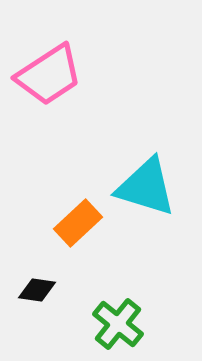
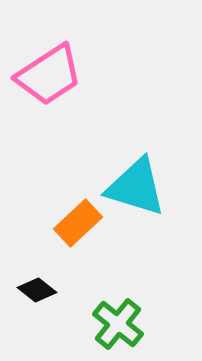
cyan triangle: moved 10 px left
black diamond: rotated 30 degrees clockwise
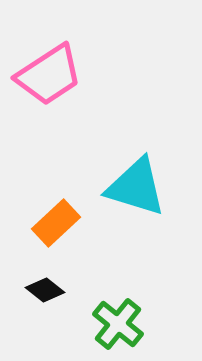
orange rectangle: moved 22 px left
black diamond: moved 8 px right
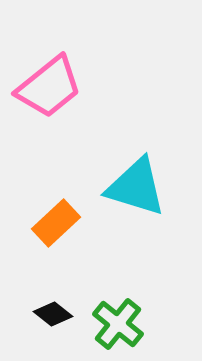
pink trapezoid: moved 12 px down; rotated 6 degrees counterclockwise
black diamond: moved 8 px right, 24 px down
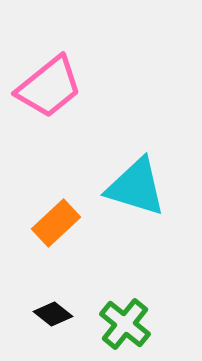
green cross: moved 7 px right
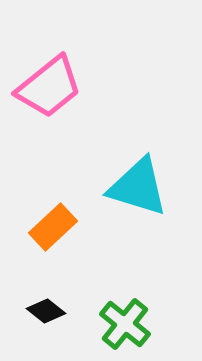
cyan triangle: moved 2 px right
orange rectangle: moved 3 px left, 4 px down
black diamond: moved 7 px left, 3 px up
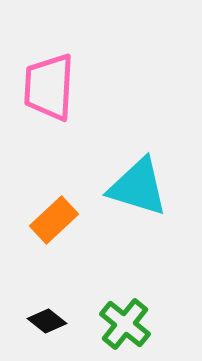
pink trapezoid: rotated 132 degrees clockwise
orange rectangle: moved 1 px right, 7 px up
black diamond: moved 1 px right, 10 px down
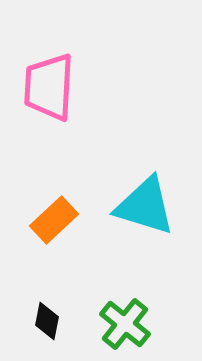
cyan triangle: moved 7 px right, 19 px down
black diamond: rotated 63 degrees clockwise
